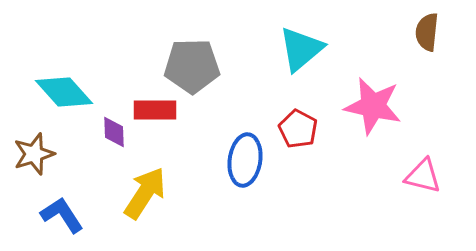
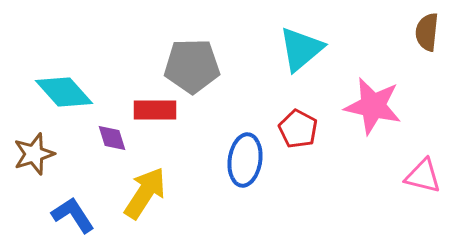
purple diamond: moved 2 px left, 6 px down; rotated 16 degrees counterclockwise
blue L-shape: moved 11 px right
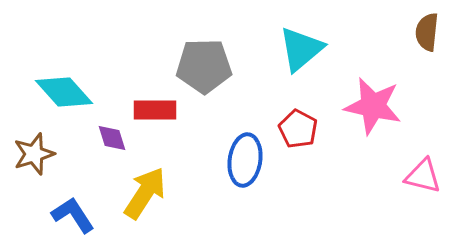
gray pentagon: moved 12 px right
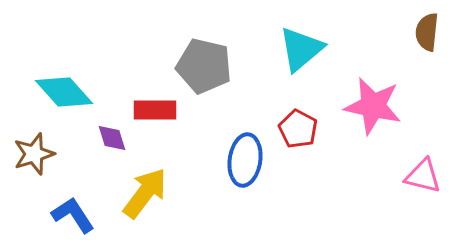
gray pentagon: rotated 14 degrees clockwise
yellow arrow: rotated 4 degrees clockwise
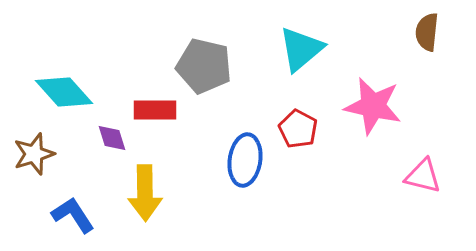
yellow arrow: rotated 142 degrees clockwise
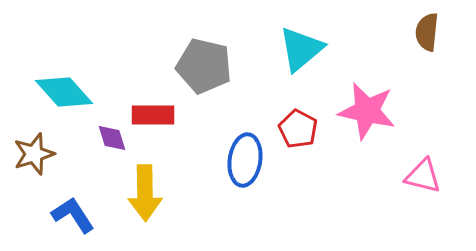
pink star: moved 6 px left, 5 px down
red rectangle: moved 2 px left, 5 px down
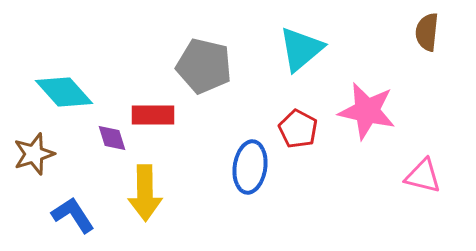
blue ellipse: moved 5 px right, 7 px down
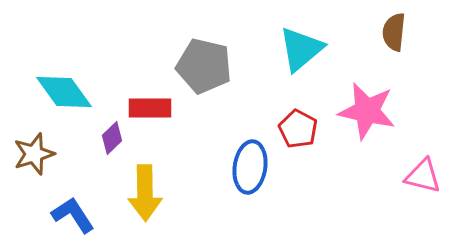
brown semicircle: moved 33 px left
cyan diamond: rotated 6 degrees clockwise
red rectangle: moved 3 px left, 7 px up
purple diamond: rotated 64 degrees clockwise
